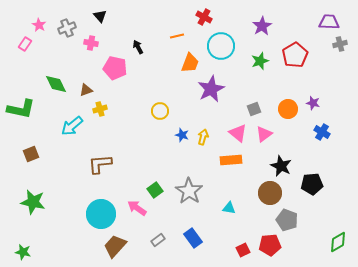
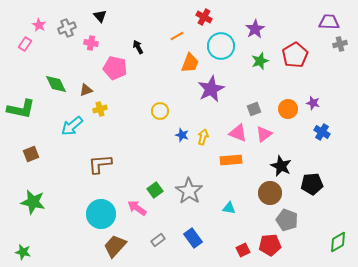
purple star at (262, 26): moved 7 px left, 3 px down
orange line at (177, 36): rotated 16 degrees counterclockwise
pink triangle at (238, 133): rotated 18 degrees counterclockwise
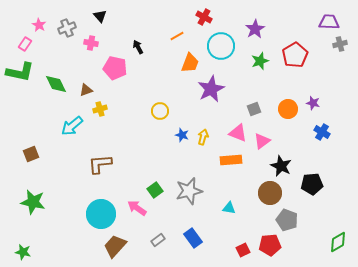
green L-shape at (21, 109): moved 1 px left, 37 px up
pink triangle at (264, 134): moved 2 px left, 7 px down
gray star at (189, 191): rotated 24 degrees clockwise
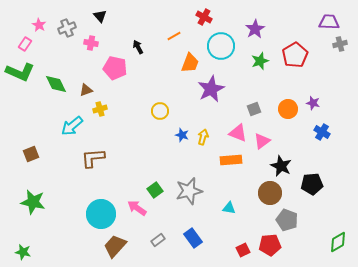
orange line at (177, 36): moved 3 px left
green L-shape at (20, 72): rotated 12 degrees clockwise
brown L-shape at (100, 164): moved 7 px left, 6 px up
